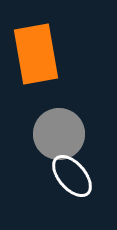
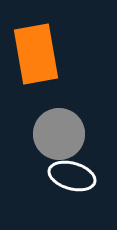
white ellipse: rotated 33 degrees counterclockwise
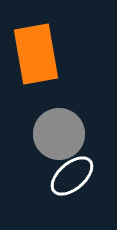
white ellipse: rotated 57 degrees counterclockwise
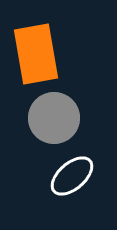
gray circle: moved 5 px left, 16 px up
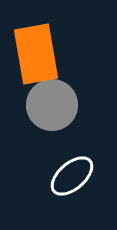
gray circle: moved 2 px left, 13 px up
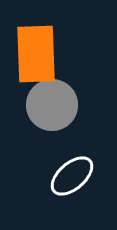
orange rectangle: rotated 8 degrees clockwise
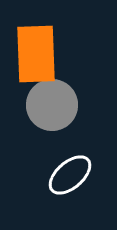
white ellipse: moved 2 px left, 1 px up
